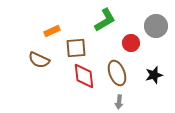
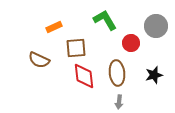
green L-shape: rotated 90 degrees counterclockwise
orange rectangle: moved 2 px right, 4 px up
brown ellipse: rotated 15 degrees clockwise
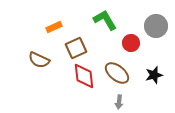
brown square: rotated 20 degrees counterclockwise
brown ellipse: rotated 45 degrees counterclockwise
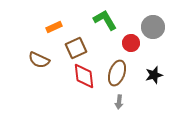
gray circle: moved 3 px left, 1 px down
brown ellipse: rotated 70 degrees clockwise
